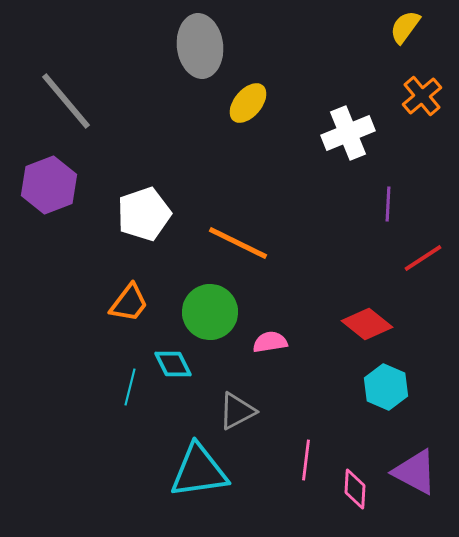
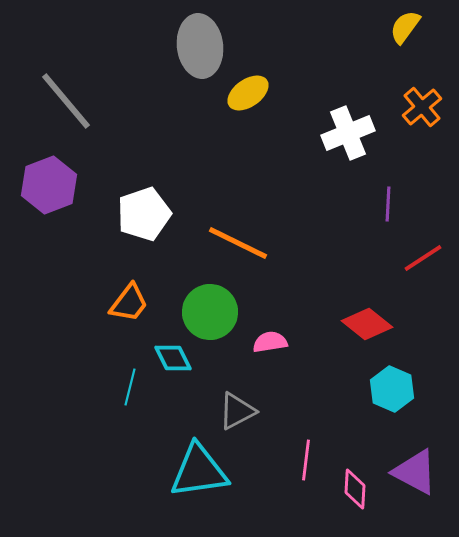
orange cross: moved 11 px down
yellow ellipse: moved 10 px up; rotated 15 degrees clockwise
cyan diamond: moved 6 px up
cyan hexagon: moved 6 px right, 2 px down
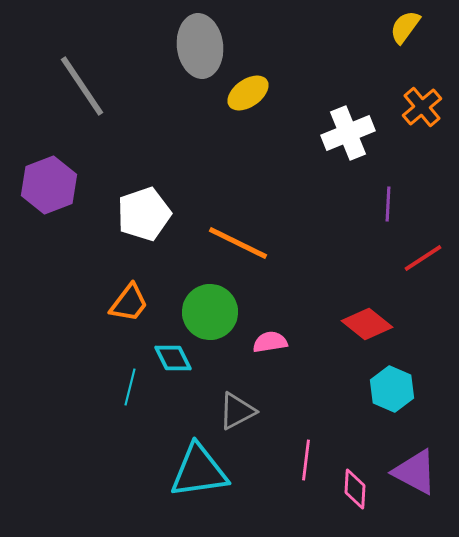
gray line: moved 16 px right, 15 px up; rotated 6 degrees clockwise
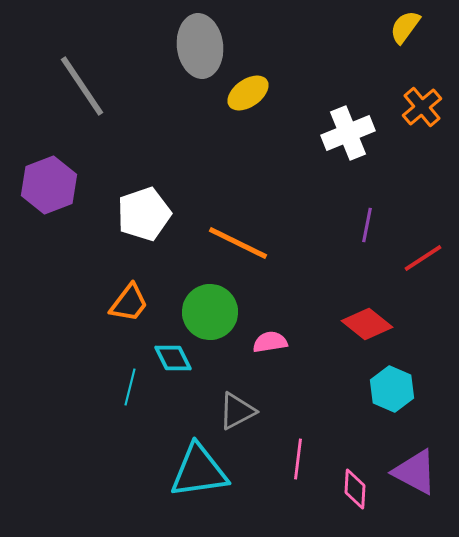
purple line: moved 21 px left, 21 px down; rotated 8 degrees clockwise
pink line: moved 8 px left, 1 px up
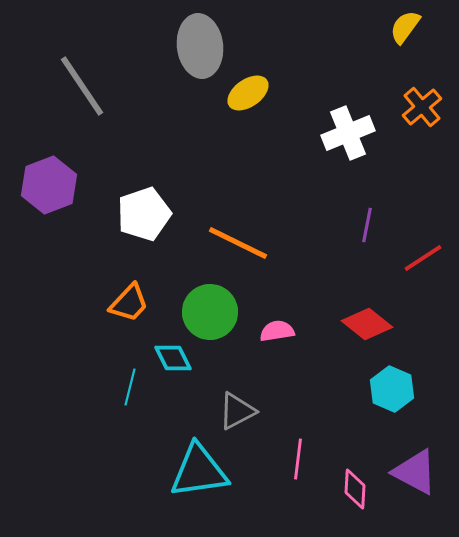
orange trapezoid: rotated 6 degrees clockwise
pink semicircle: moved 7 px right, 11 px up
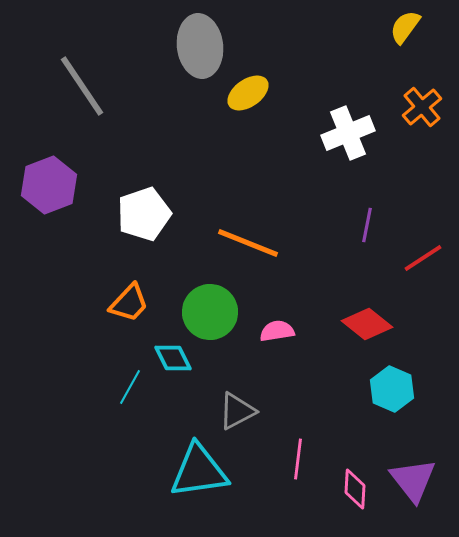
orange line: moved 10 px right; rotated 4 degrees counterclockwise
cyan line: rotated 15 degrees clockwise
purple triangle: moved 2 px left, 8 px down; rotated 24 degrees clockwise
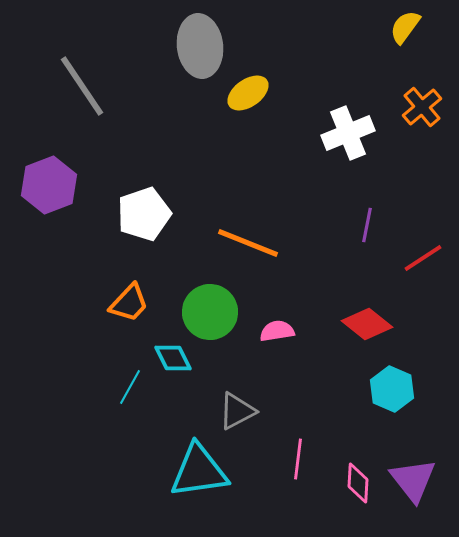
pink diamond: moved 3 px right, 6 px up
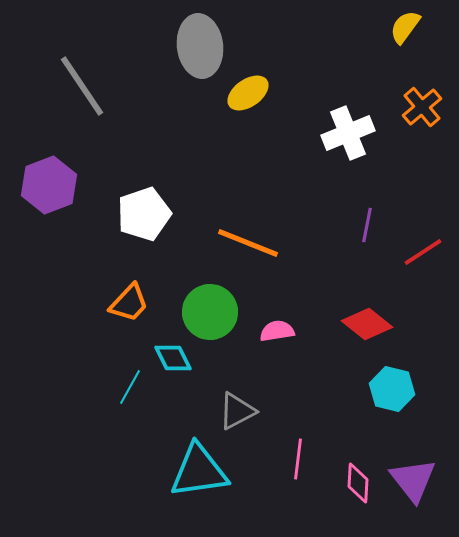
red line: moved 6 px up
cyan hexagon: rotated 9 degrees counterclockwise
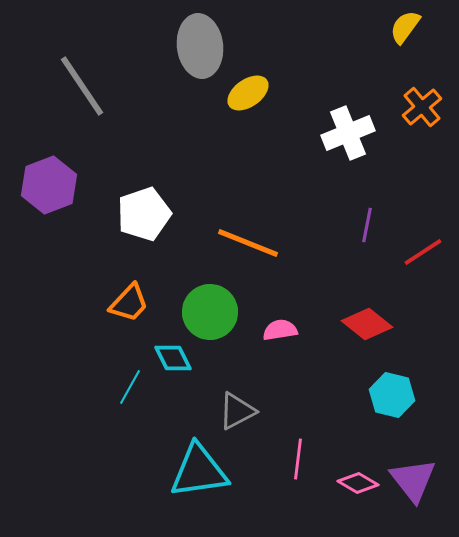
pink semicircle: moved 3 px right, 1 px up
cyan hexagon: moved 6 px down
pink diamond: rotated 63 degrees counterclockwise
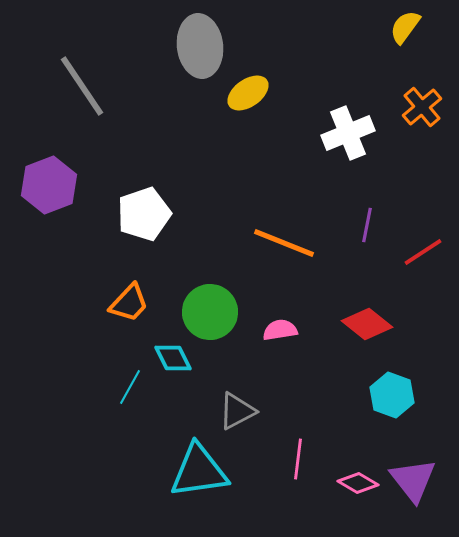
orange line: moved 36 px right
cyan hexagon: rotated 6 degrees clockwise
